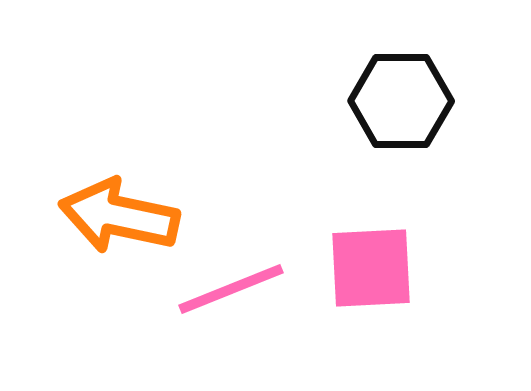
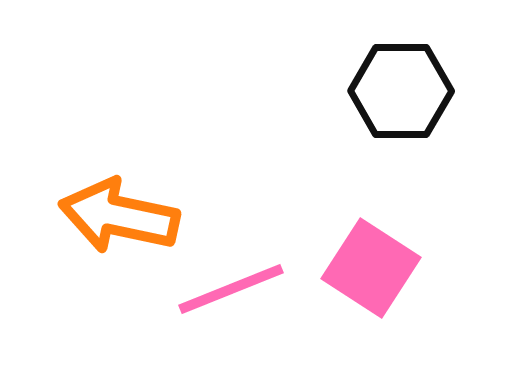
black hexagon: moved 10 px up
pink square: rotated 36 degrees clockwise
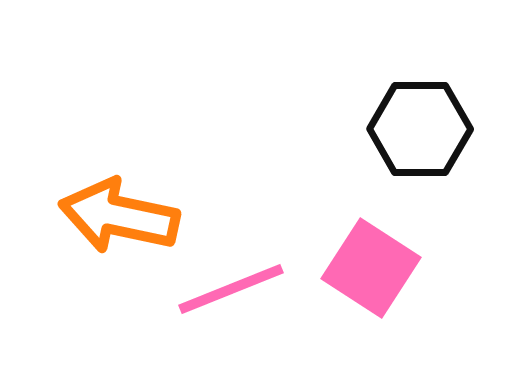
black hexagon: moved 19 px right, 38 px down
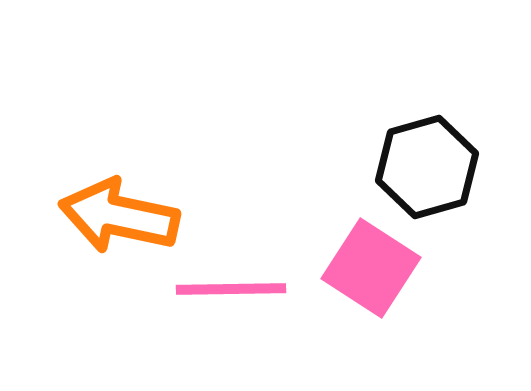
black hexagon: moved 7 px right, 38 px down; rotated 16 degrees counterclockwise
pink line: rotated 21 degrees clockwise
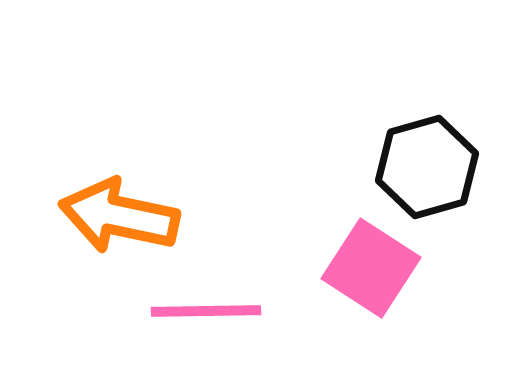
pink line: moved 25 px left, 22 px down
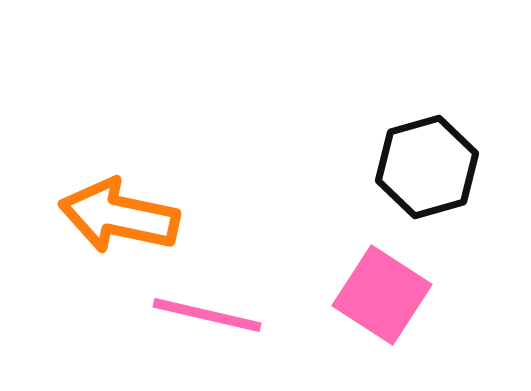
pink square: moved 11 px right, 27 px down
pink line: moved 1 px right, 4 px down; rotated 14 degrees clockwise
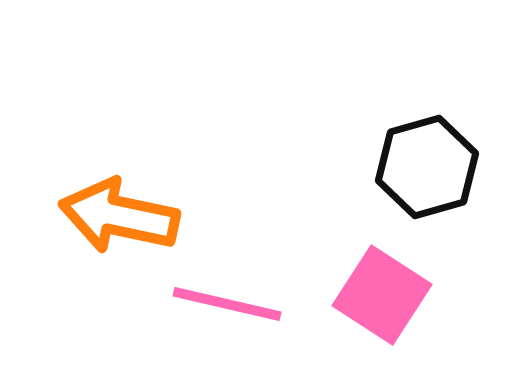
pink line: moved 20 px right, 11 px up
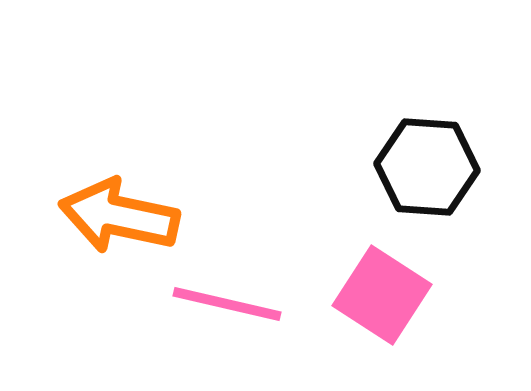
black hexagon: rotated 20 degrees clockwise
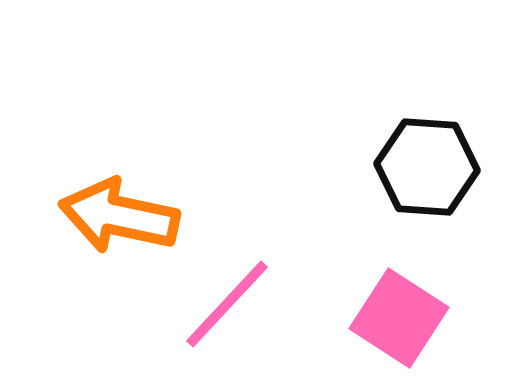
pink square: moved 17 px right, 23 px down
pink line: rotated 60 degrees counterclockwise
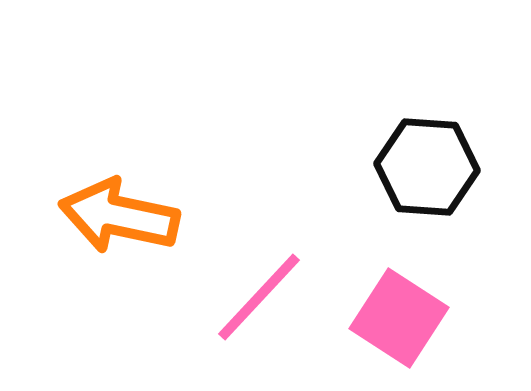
pink line: moved 32 px right, 7 px up
